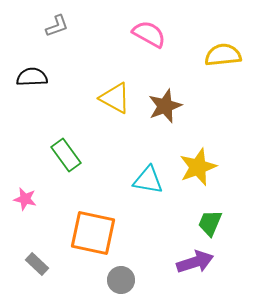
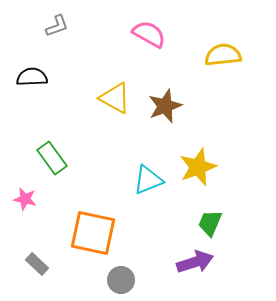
green rectangle: moved 14 px left, 3 px down
cyan triangle: rotated 32 degrees counterclockwise
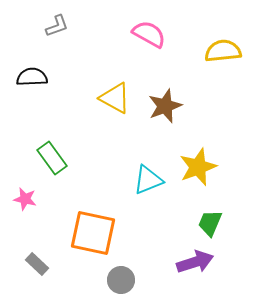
yellow semicircle: moved 4 px up
